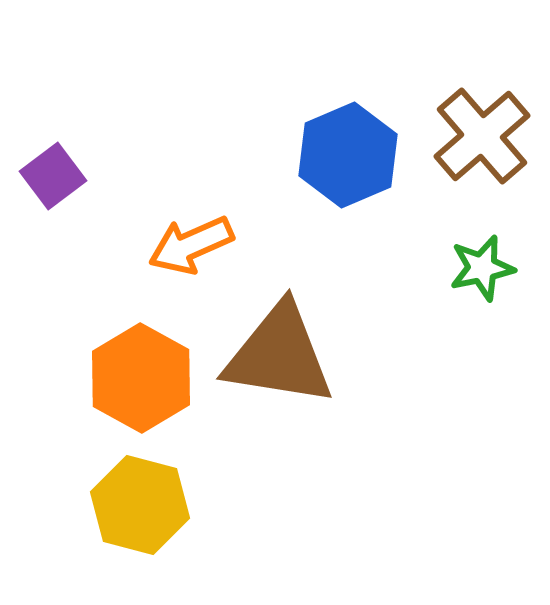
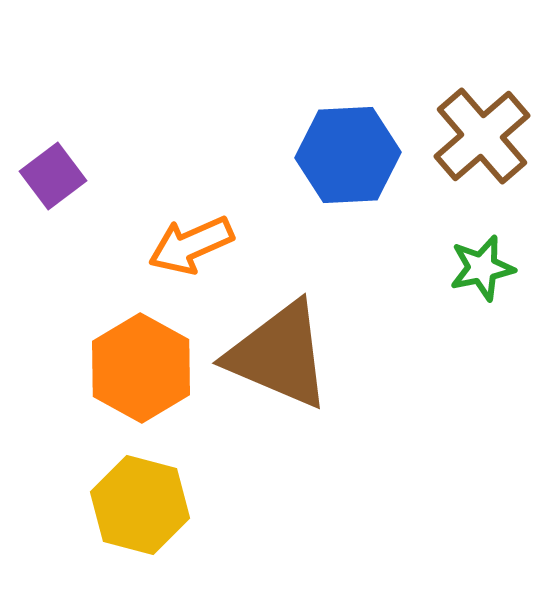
blue hexagon: rotated 20 degrees clockwise
brown triangle: rotated 14 degrees clockwise
orange hexagon: moved 10 px up
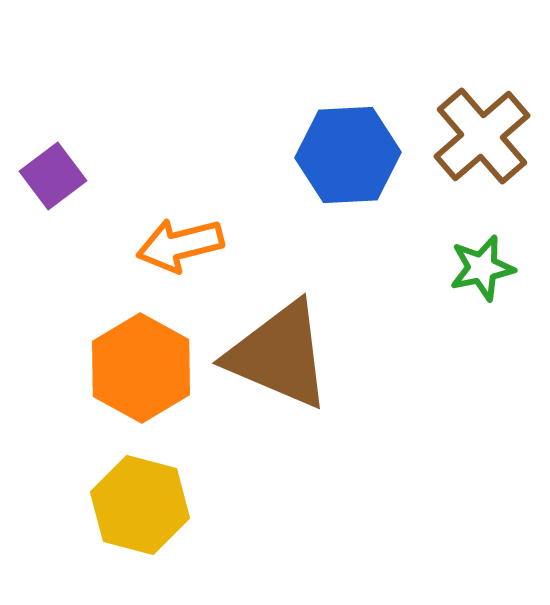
orange arrow: moved 11 px left; rotated 10 degrees clockwise
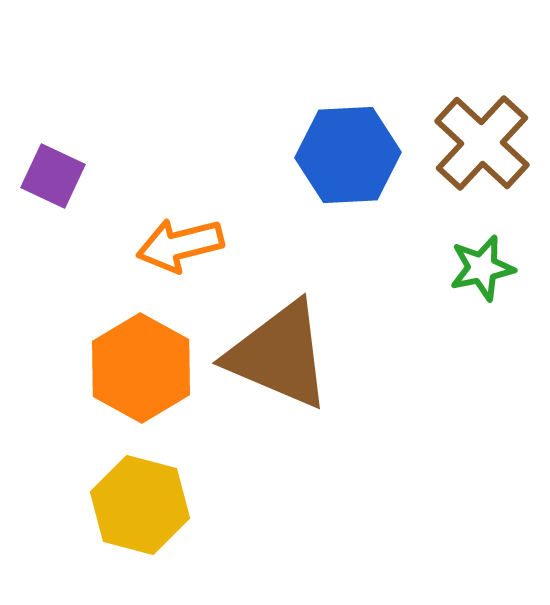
brown cross: moved 7 px down; rotated 6 degrees counterclockwise
purple square: rotated 28 degrees counterclockwise
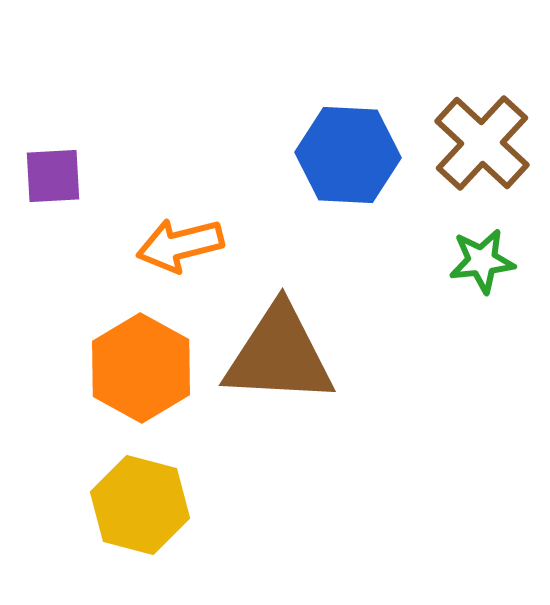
blue hexagon: rotated 6 degrees clockwise
purple square: rotated 28 degrees counterclockwise
green star: moved 7 px up; rotated 6 degrees clockwise
brown triangle: rotated 20 degrees counterclockwise
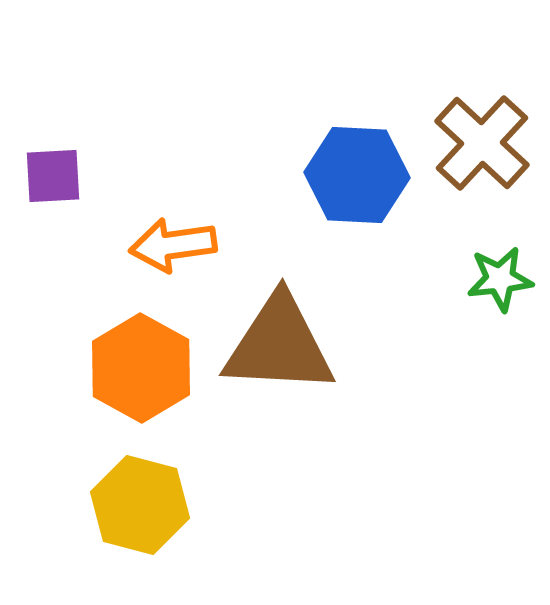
blue hexagon: moved 9 px right, 20 px down
orange arrow: moved 7 px left; rotated 6 degrees clockwise
green star: moved 18 px right, 18 px down
brown triangle: moved 10 px up
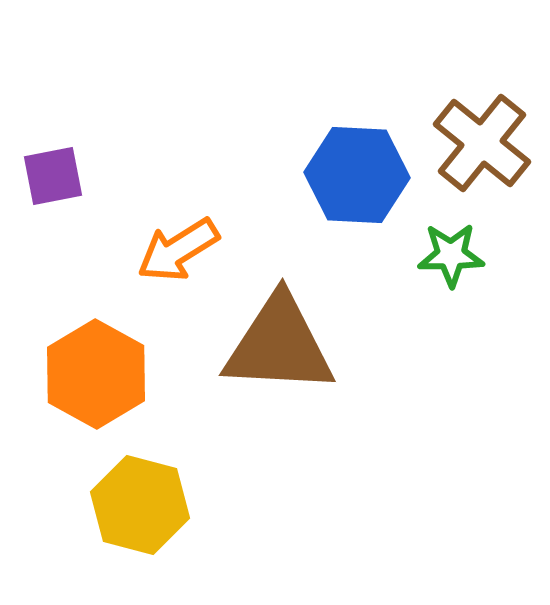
brown cross: rotated 4 degrees counterclockwise
purple square: rotated 8 degrees counterclockwise
orange arrow: moved 5 px right, 5 px down; rotated 24 degrees counterclockwise
green star: moved 49 px left, 24 px up; rotated 6 degrees clockwise
orange hexagon: moved 45 px left, 6 px down
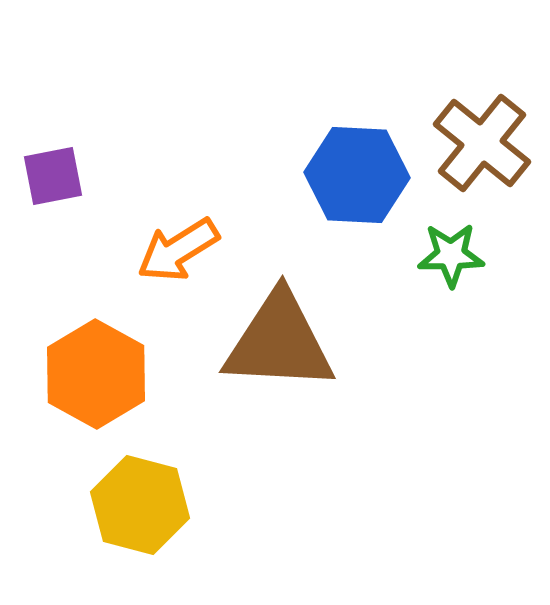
brown triangle: moved 3 px up
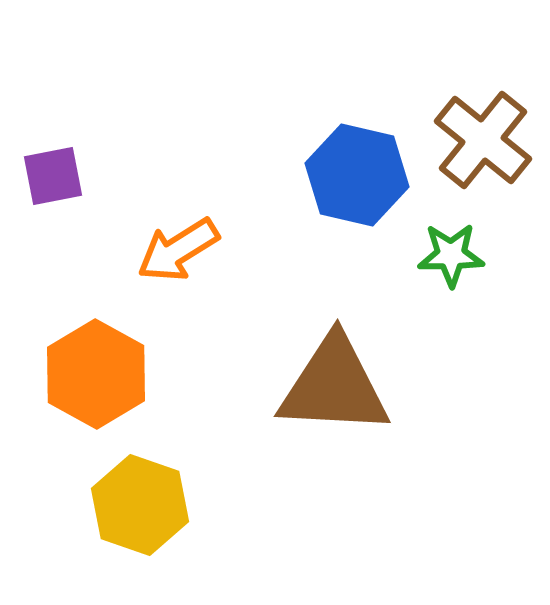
brown cross: moved 1 px right, 3 px up
blue hexagon: rotated 10 degrees clockwise
brown triangle: moved 55 px right, 44 px down
yellow hexagon: rotated 4 degrees clockwise
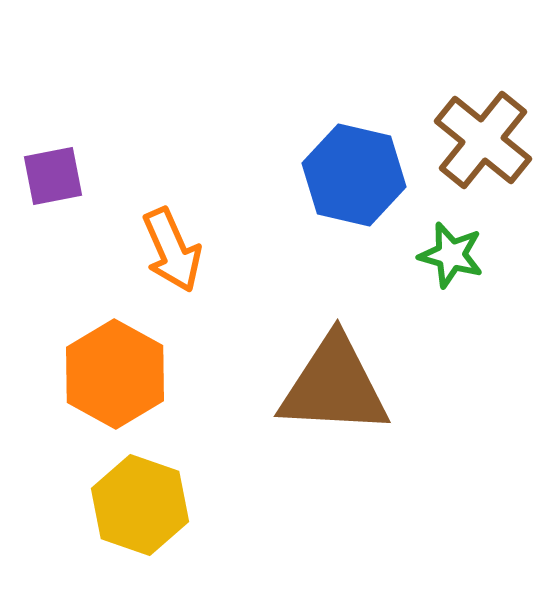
blue hexagon: moved 3 px left
orange arrow: moved 6 px left; rotated 82 degrees counterclockwise
green star: rotated 16 degrees clockwise
orange hexagon: moved 19 px right
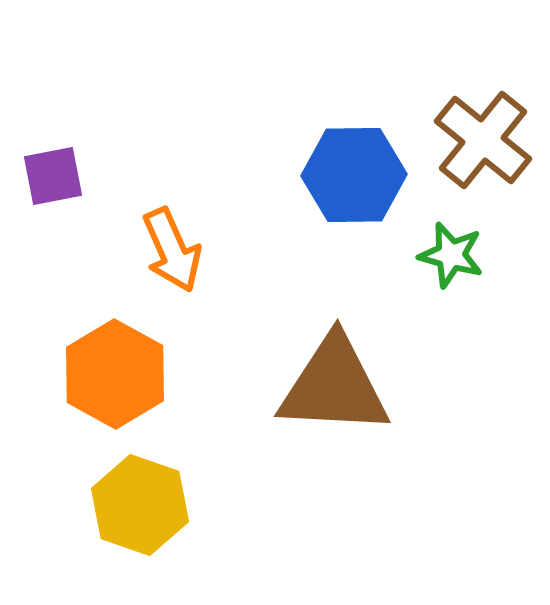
blue hexagon: rotated 14 degrees counterclockwise
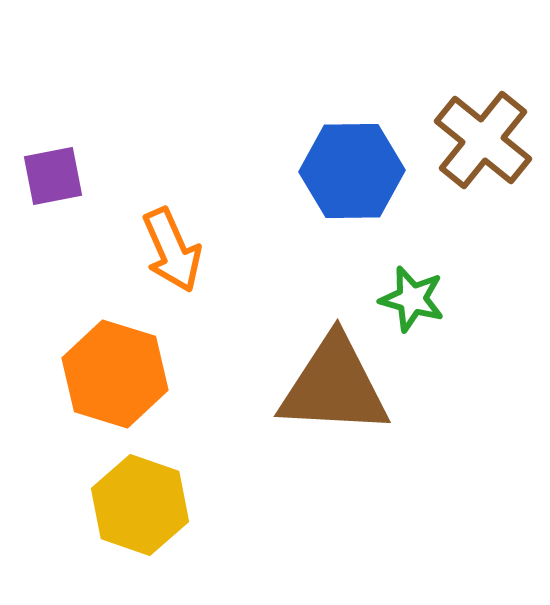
blue hexagon: moved 2 px left, 4 px up
green star: moved 39 px left, 44 px down
orange hexagon: rotated 12 degrees counterclockwise
